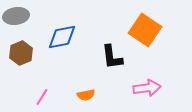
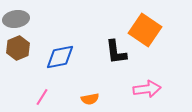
gray ellipse: moved 3 px down
blue diamond: moved 2 px left, 20 px down
brown hexagon: moved 3 px left, 5 px up
black L-shape: moved 4 px right, 5 px up
pink arrow: moved 1 px down
orange semicircle: moved 4 px right, 4 px down
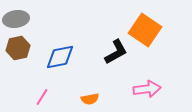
brown hexagon: rotated 10 degrees clockwise
black L-shape: rotated 112 degrees counterclockwise
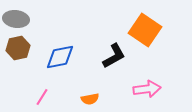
gray ellipse: rotated 15 degrees clockwise
black L-shape: moved 2 px left, 4 px down
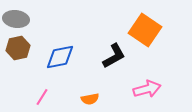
pink arrow: rotated 8 degrees counterclockwise
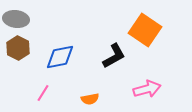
brown hexagon: rotated 20 degrees counterclockwise
pink line: moved 1 px right, 4 px up
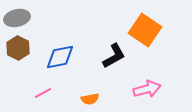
gray ellipse: moved 1 px right, 1 px up; rotated 20 degrees counterclockwise
pink line: rotated 30 degrees clockwise
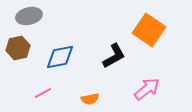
gray ellipse: moved 12 px right, 2 px up
orange square: moved 4 px right
brown hexagon: rotated 20 degrees clockwise
pink arrow: rotated 24 degrees counterclockwise
